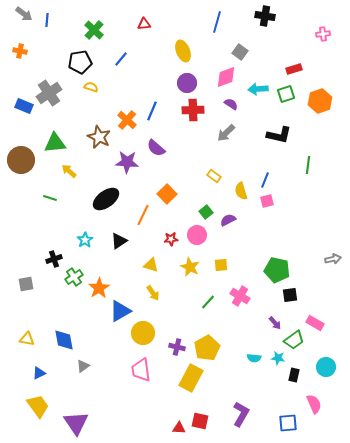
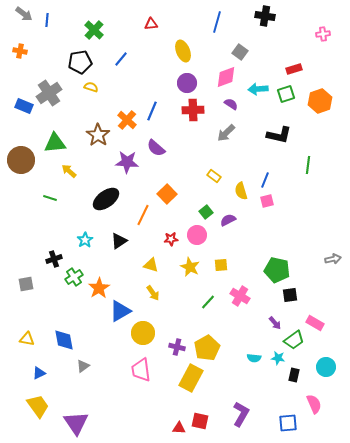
red triangle at (144, 24): moved 7 px right
brown star at (99, 137): moved 1 px left, 2 px up; rotated 10 degrees clockwise
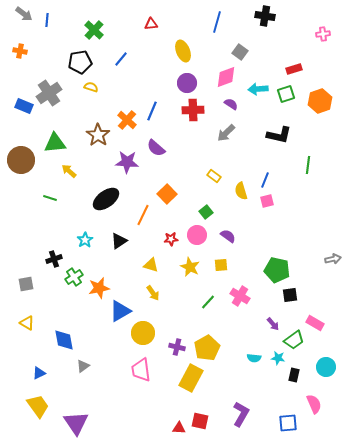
purple semicircle at (228, 220): moved 16 px down; rotated 63 degrees clockwise
orange star at (99, 288): rotated 20 degrees clockwise
purple arrow at (275, 323): moved 2 px left, 1 px down
yellow triangle at (27, 339): moved 16 px up; rotated 21 degrees clockwise
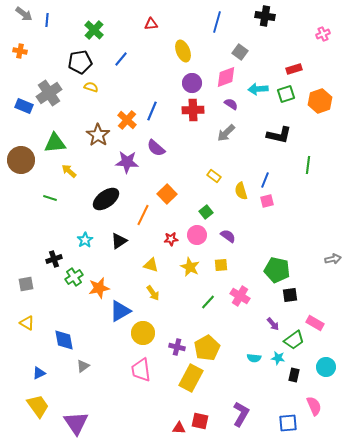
pink cross at (323, 34): rotated 16 degrees counterclockwise
purple circle at (187, 83): moved 5 px right
pink semicircle at (314, 404): moved 2 px down
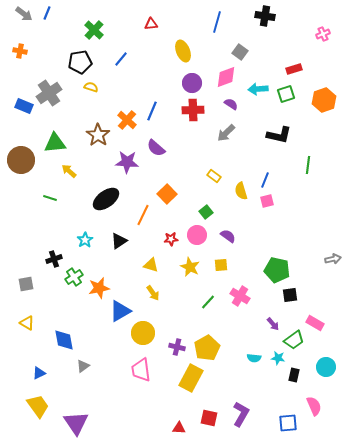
blue line at (47, 20): moved 7 px up; rotated 16 degrees clockwise
orange hexagon at (320, 101): moved 4 px right, 1 px up
red square at (200, 421): moved 9 px right, 3 px up
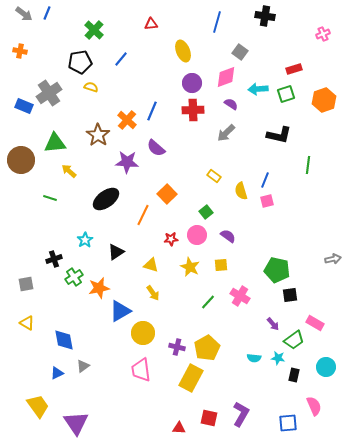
black triangle at (119, 241): moved 3 px left, 11 px down
blue triangle at (39, 373): moved 18 px right
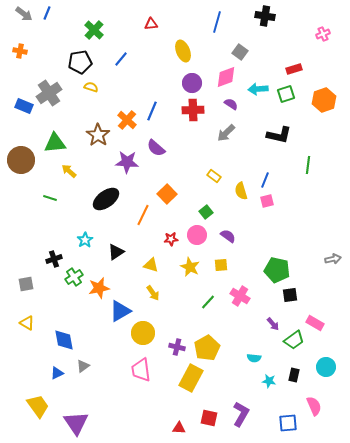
cyan star at (278, 358): moved 9 px left, 23 px down
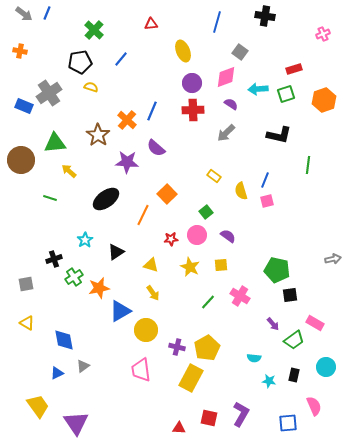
yellow circle at (143, 333): moved 3 px right, 3 px up
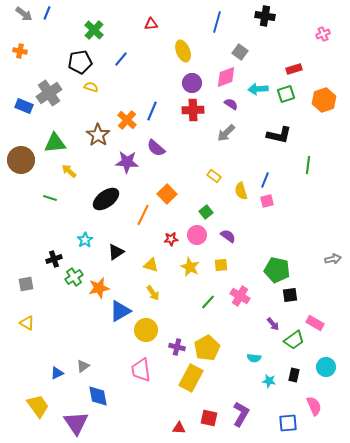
blue diamond at (64, 340): moved 34 px right, 56 px down
